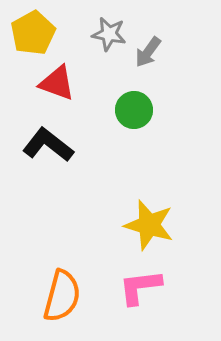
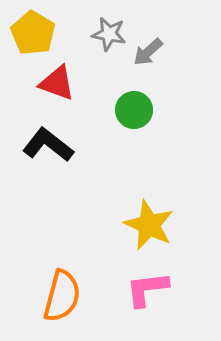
yellow pentagon: rotated 12 degrees counterclockwise
gray arrow: rotated 12 degrees clockwise
yellow star: rotated 9 degrees clockwise
pink L-shape: moved 7 px right, 2 px down
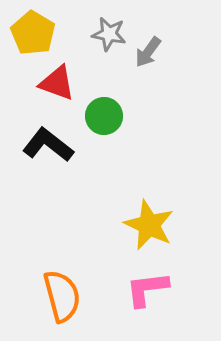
gray arrow: rotated 12 degrees counterclockwise
green circle: moved 30 px left, 6 px down
orange semicircle: rotated 30 degrees counterclockwise
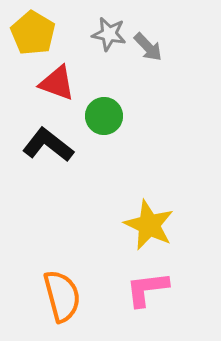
gray arrow: moved 5 px up; rotated 80 degrees counterclockwise
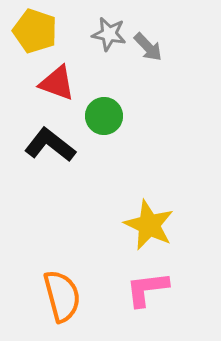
yellow pentagon: moved 2 px right, 2 px up; rotated 12 degrees counterclockwise
black L-shape: moved 2 px right
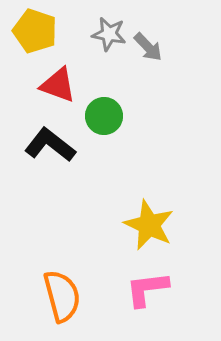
red triangle: moved 1 px right, 2 px down
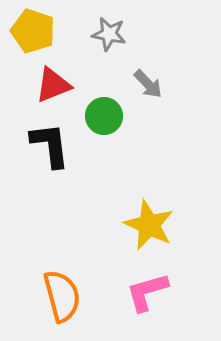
yellow pentagon: moved 2 px left
gray arrow: moved 37 px down
red triangle: moved 5 px left; rotated 42 degrees counterclockwise
black L-shape: rotated 45 degrees clockwise
pink L-shape: moved 3 px down; rotated 9 degrees counterclockwise
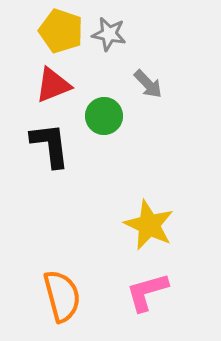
yellow pentagon: moved 28 px right
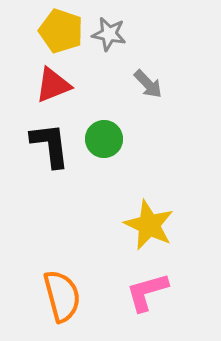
green circle: moved 23 px down
